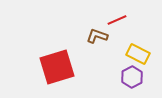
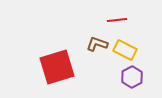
red line: rotated 18 degrees clockwise
brown L-shape: moved 8 px down
yellow rectangle: moved 13 px left, 4 px up
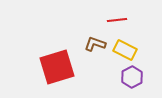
brown L-shape: moved 2 px left
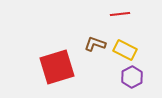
red line: moved 3 px right, 6 px up
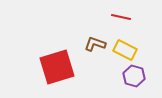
red line: moved 1 px right, 3 px down; rotated 18 degrees clockwise
purple hexagon: moved 2 px right, 1 px up; rotated 15 degrees counterclockwise
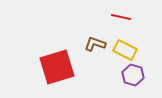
purple hexagon: moved 1 px left, 1 px up
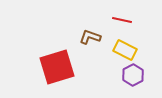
red line: moved 1 px right, 3 px down
brown L-shape: moved 5 px left, 7 px up
purple hexagon: rotated 15 degrees clockwise
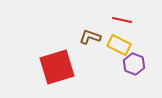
yellow rectangle: moved 6 px left, 5 px up
purple hexagon: moved 1 px right, 11 px up; rotated 10 degrees counterclockwise
